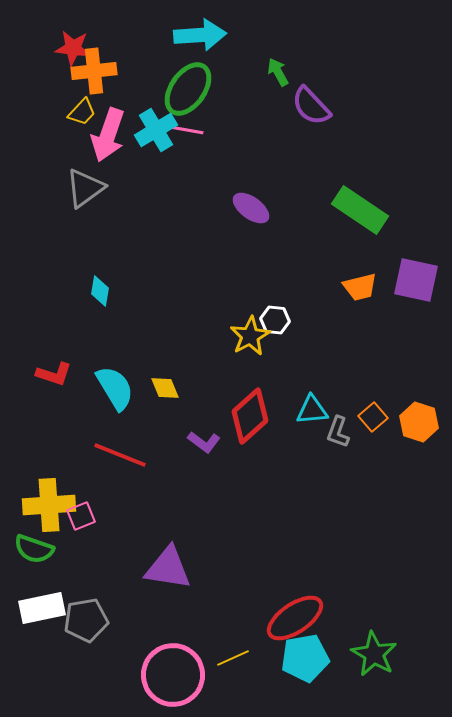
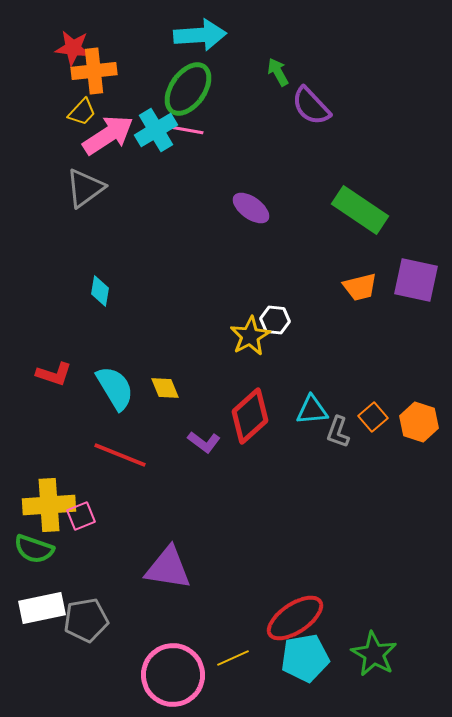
pink arrow: rotated 142 degrees counterclockwise
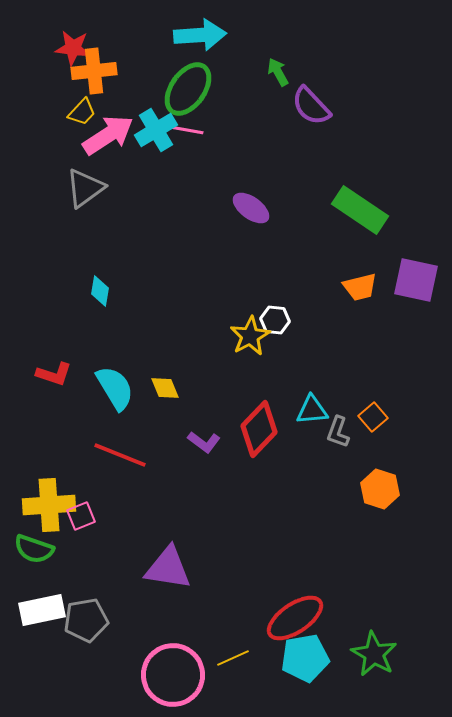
red diamond: moved 9 px right, 13 px down; rotated 4 degrees counterclockwise
orange hexagon: moved 39 px left, 67 px down
white rectangle: moved 2 px down
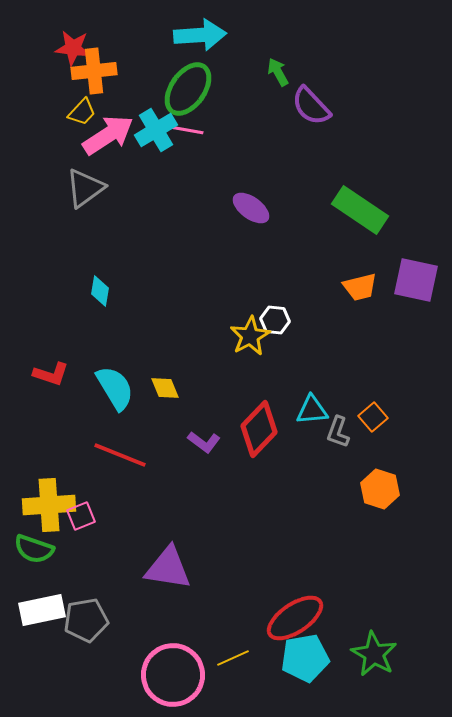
red L-shape: moved 3 px left
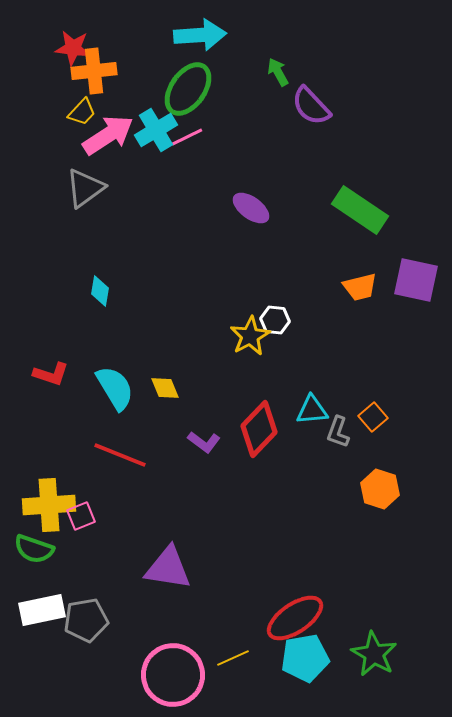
pink line: moved 7 px down; rotated 36 degrees counterclockwise
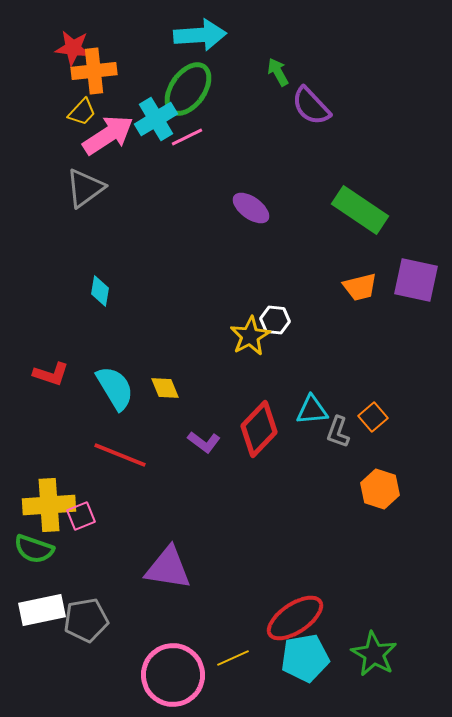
cyan cross: moved 11 px up
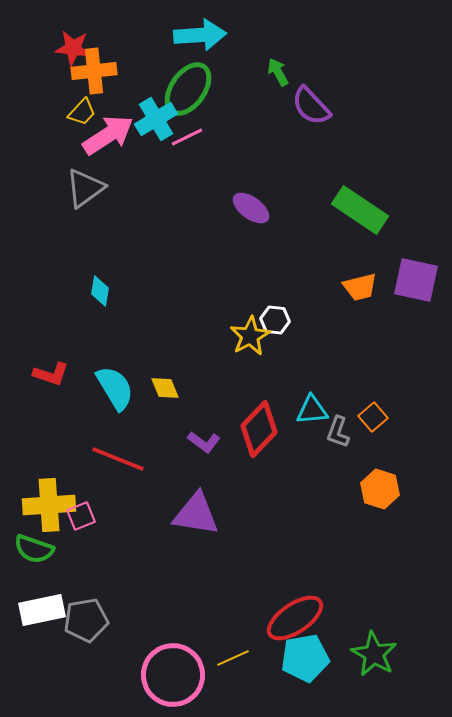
red line: moved 2 px left, 4 px down
purple triangle: moved 28 px right, 54 px up
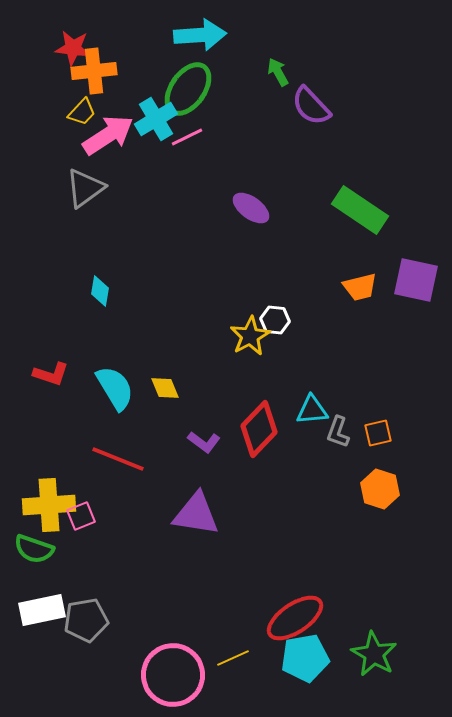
orange square: moved 5 px right, 16 px down; rotated 28 degrees clockwise
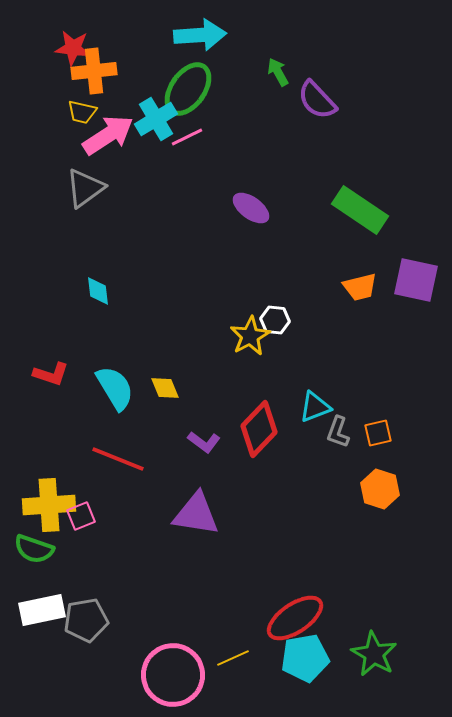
purple semicircle: moved 6 px right, 6 px up
yellow trapezoid: rotated 60 degrees clockwise
cyan diamond: moved 2 px left; rotated 16 degrees counterclockwise
cyan triangle: moved 3 px right, 3 px up; rotated 16 degrees counterclockwise
